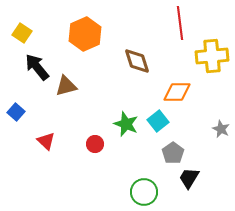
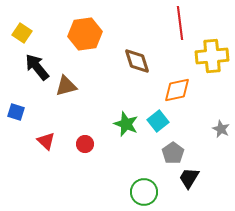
orange hexagon: rotated 16 degrees clockwise
orange diamond: moved 2 px up; rotated 12 degrees counterclockwise
blue square: rotated 24 degrees counterclockwise
red circle: moved 10 px left
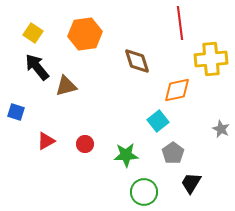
yellow square: moved 11 px right
yellow cross: moved 1 px left, 3 px down
green star: moved 31 px down; rotated 25 degrees counterclockwise
red triangle: rotated 48 degrees clockwise
black trapezoid: moved 2 px right, 5 px down
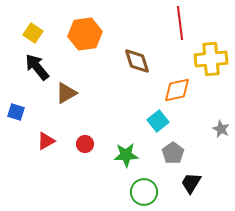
brown triangle: moved 7 px down; rotated 15 degrees counterclockwise
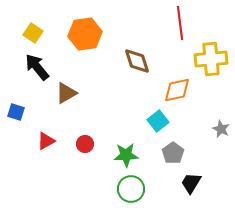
green circle: moved 13 px left, 3 px up
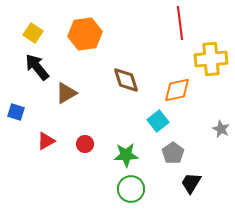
brown diamond: moved 11 px left, 19 px down
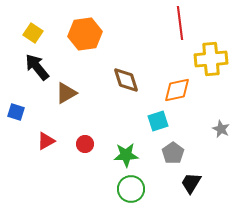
cyan square: rotated 20 degrees clockwise
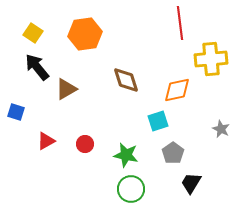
brown triangle: moved 4 px up
green star: rotated 15 degrees clockwise
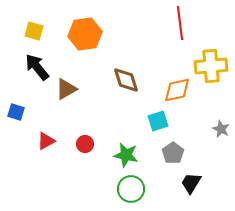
yellow square: moved 1 px right, 2 px up; rotated 18 degrees counterclockwise
yellow cross: moved 7 px down
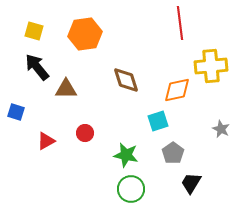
brown triangle: rotated 30 degrees clockwise
red circle: moved 11 px up
